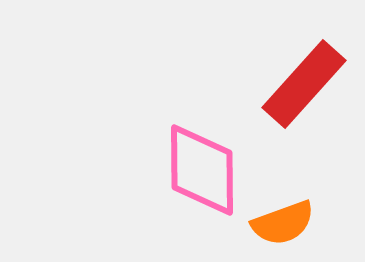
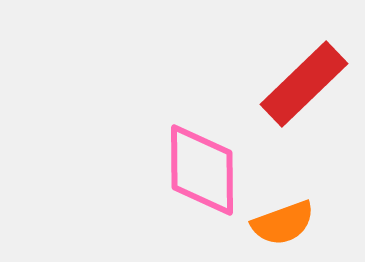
red rectangle: rotated 4 degrees clockwise
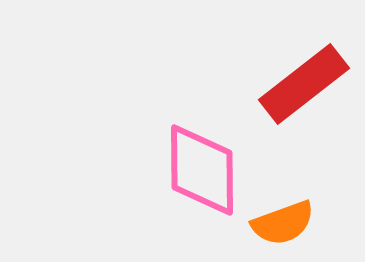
red rectangle: rotated 6 degrees clockwise
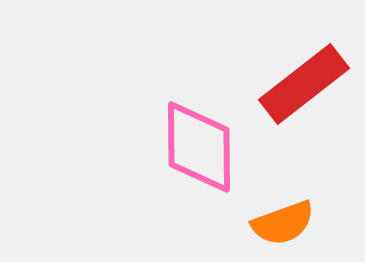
pink diamond: moved 3 px left, 23 px up
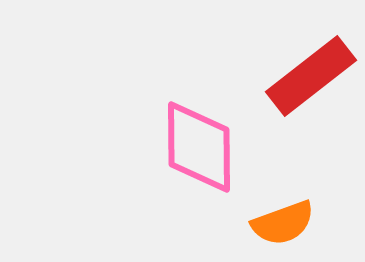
red rectangle: moved 7 px right, 8 px up
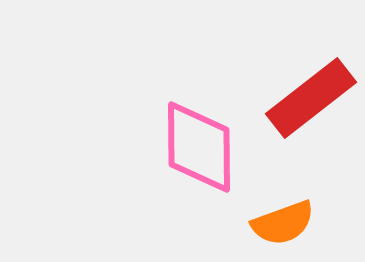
red rectangle: moved 22 px down
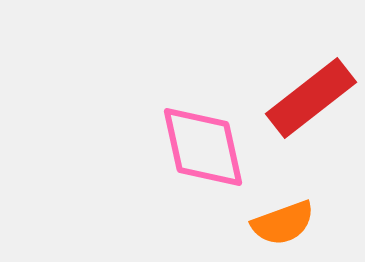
pink diamond: moved 4 px right; rotated 12 degrees counterclockwise
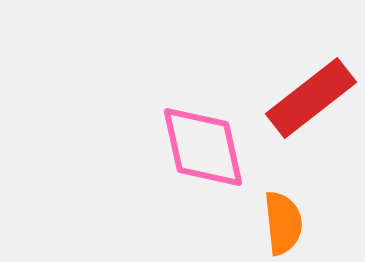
orange semicircle: rotated 76 degrees counterclockwise
